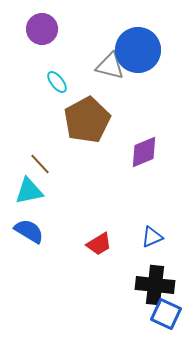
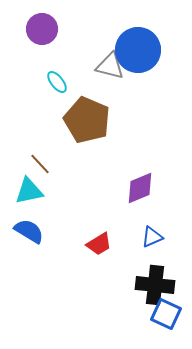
brown pentagon: rotated 21 degrees counterclockwise
purple diamond: moved 4 px left, 36 px down
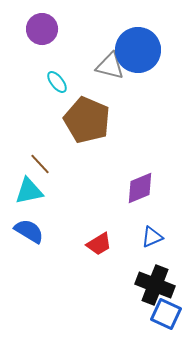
black cross: rotated 15 degrees clockwise
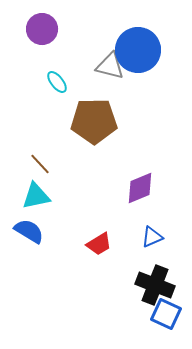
brown pentagon: moved 7 px right, 1 px down; rotated 24 degrees counterclockwise
cyan triangle: moved 7 px right, 5 px down
